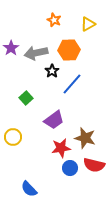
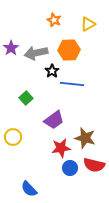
blue line: rotated 55 degrees clockwise
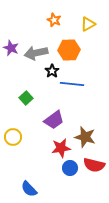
purple star: rotated 14 degrees counterclockwise
brown star: moved 1 px up
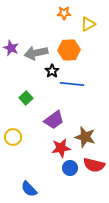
orange star: moved 10 px right, 7 px up; rotated 24 degrees counterclockwise
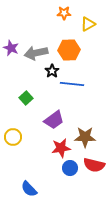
brown star: rotated 15 degrees counterclockwise
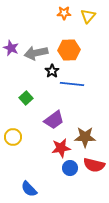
yellow triangle: moved 8 px up; rotated 21 degrees counterclockwise
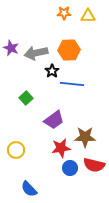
yellow triangle: rotated 49 degrees clockwise
yellow circle: moved 3 px right, 13 px down
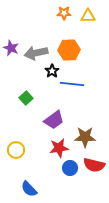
red star: moved 2 px left
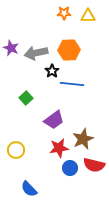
brown star: moved 2 px left, 2 px down; rotated 25 degrees counterclockwise
